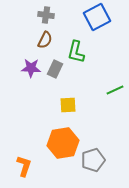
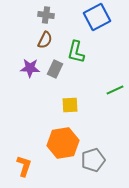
purple star: moved 1 px left
yellow square: moved 2 px right
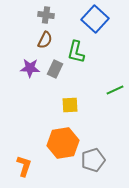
blue square: moved 2 px left, 2 px down; rotated 20 degrees counterclockwise
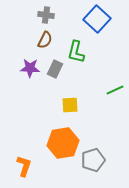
blue square: moved 2 px right
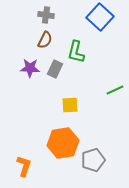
blue square: moved 3 px right, 2 px up
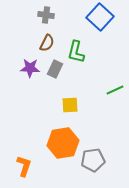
brown semicircle: moved 2 px right, 3 px down
gray pentagon: rotated 10 degrees clockwise
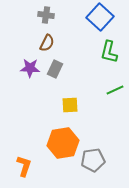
green L-shape: moved 33 px right
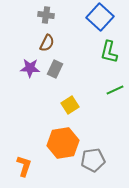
yellow square: rotated 30 degrees counterclockwise
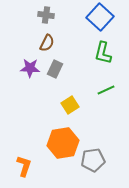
green L-shape: moved 6 px left, 1 px down
green line: moved 9 px left
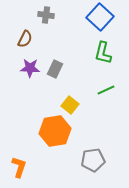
brown semicircle: moved 22 px left, 4 px up
yellow square: rotated 18 degrees counterclockwise
orange hexagon: moved 8 px left, 12 px up
orange L-shape: moved 5 px left, 1 px down
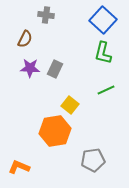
blue square: moved 3 px right, 3 px down
orange L-shape: rotated 85 degrees counterclockwise
